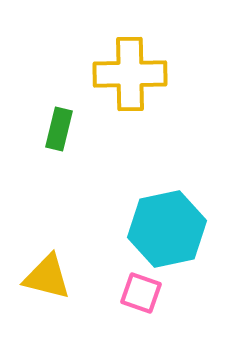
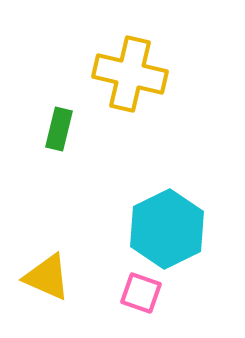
yellow cross: rotated 14 degrees clockwise
cyan hexagon: rotated 14 degrees counterclockwise
yellow triangle: rotated 10 degrees clockwise
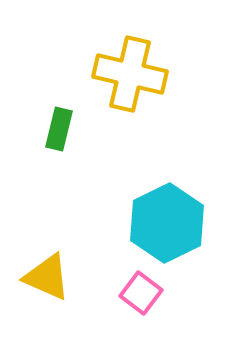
cyan hexagon: moved 6 px up
pink square: rotated 18 degrees clockwise
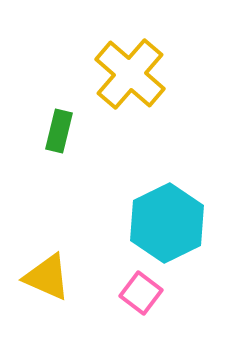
yellow cross: rotated 28 degrees clockwise
green rectangle: moved 2 px down
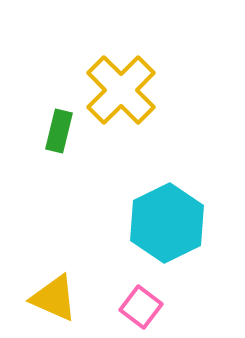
yellow cross: moved 9 px left, 16 px down; rotated 4 degrees clockwise
yellow triangle: moved 7 px right, 21 px down
pink square: moved 14 px down
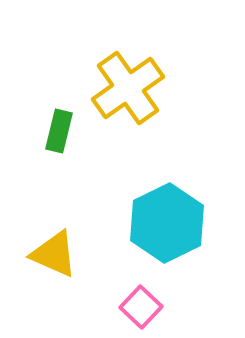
yellow cross: moved 7 px right, 2 px up; rotated 10 degrees clockwise
yellow triangle: moved 44 px up
pink square: rotated 6 degrees clockwise
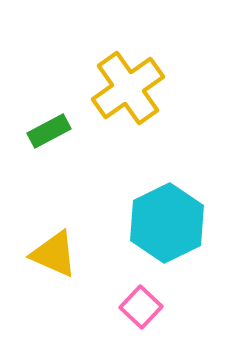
green rectangle: moved 10 px left; rotated 48 degrees clockwise
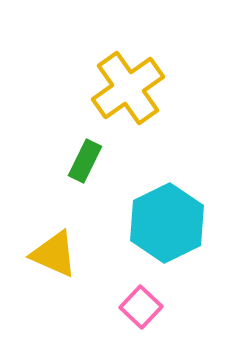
green rectangle: moved 36 px right, 30 px down; rotated 36 degrees counterclockwise
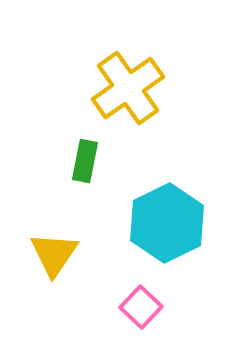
green rectangle: rotated 15 degrees counterclockwise
yellow triangle: rotated 40 degrees clockwise
